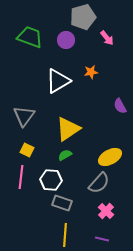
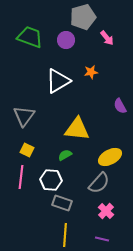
yellow triangle: moved 9 px right; rotated 40 degrees clockwise
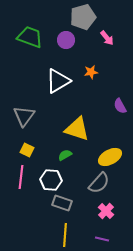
yellow triangle: rotated 12 degrees clockwise
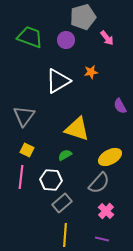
gray rectangle: rotated 60 degrees counterclockwise
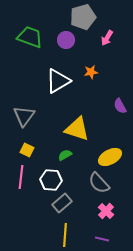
pink arrow: rotated 70 degrees clockwise
gray semicircle: rotated 95 degrees clockwise
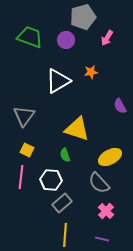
green semicircle: rotated 80 degrees counterclockwise
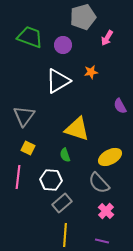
purple circle: moved 3 px left, 5 px down
yellow square: moved 1 px right, 2 px up
pink line: moved 3 px left
purple line: moved 2 px down
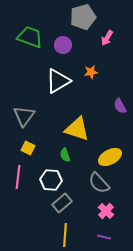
purple line: moved 2 px right, 4 px up
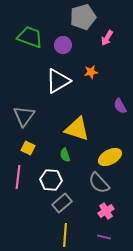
pink cross: rotated 14 degrees clockwise
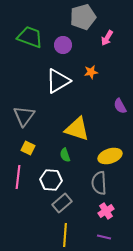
yellow ellipse: moved 1 px up; rotated 10 degrees clockwise
gray semicircle: rotated 40 degrees clockwise
